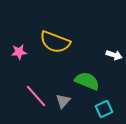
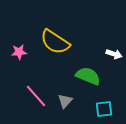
yellow semicircle: rotated 12 degrees clockwise
white arrow: moved 1 px up
green semicircle: moved 1 px right, 5 px up
gray triangle: moved 2 px right
cyan square: rotated 18 degrees clockwise
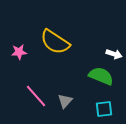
green semicircle: moved 13 px right
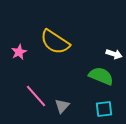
pink star: rotated 21 degrees counterclockwise
gray triangle: moved 3 px left, 5 px down
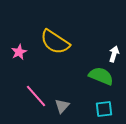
white arrow: rotated 91 degrees counterclockwise
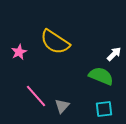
white arrow: rotated 28 degrees clockwise
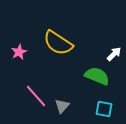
yellow semicircle: moved 3 px right, 1 px down
green semicircle: moved 4 px left
cyan square: rotated 18 degrees clockwise
